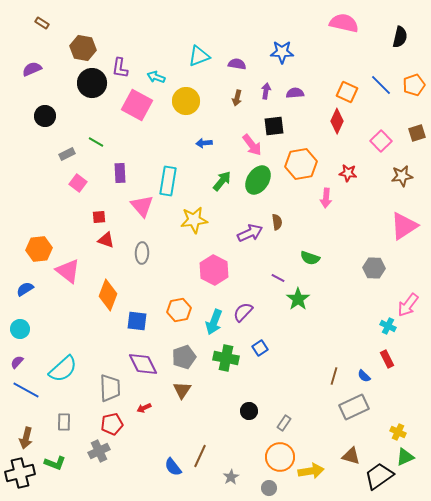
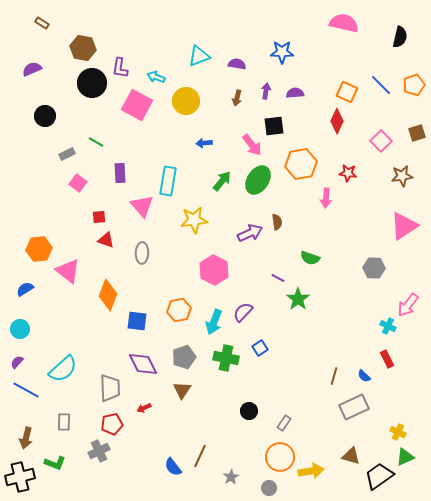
black cross at (20, 473): moved 4 px down
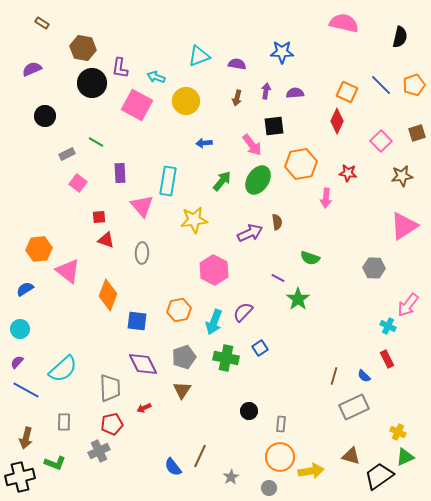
gray rectangle at (284, 423): moved 3 px left, 1 px down; rotated 28 degrees counterclockwise
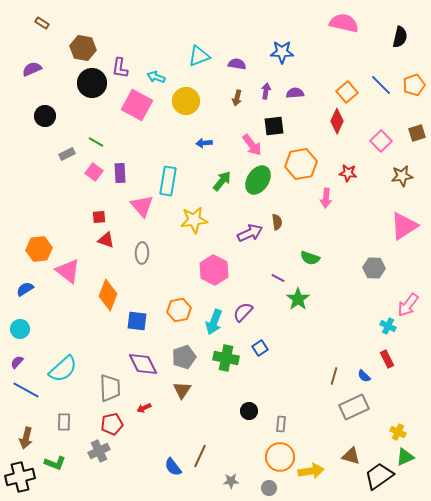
orange square at (347, 92): rotated 25 degrees clockwise
pink square at (78, 183): moved 16 px right, 11 px up
gray star at (231, 477): moved 4 px down; rotated 28 degrees clockwise
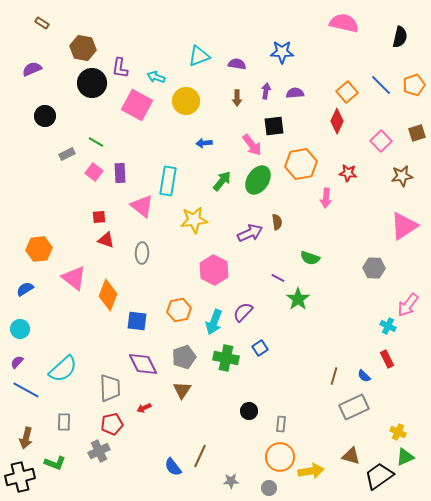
brown arrow at (237, 98): rotated 14 degrees counterclockwise
pink triangle at (142, 206): rotated 10 degrees counterclockwise
pink triangle at (68, 271): moved 6 px right, 7 px down
